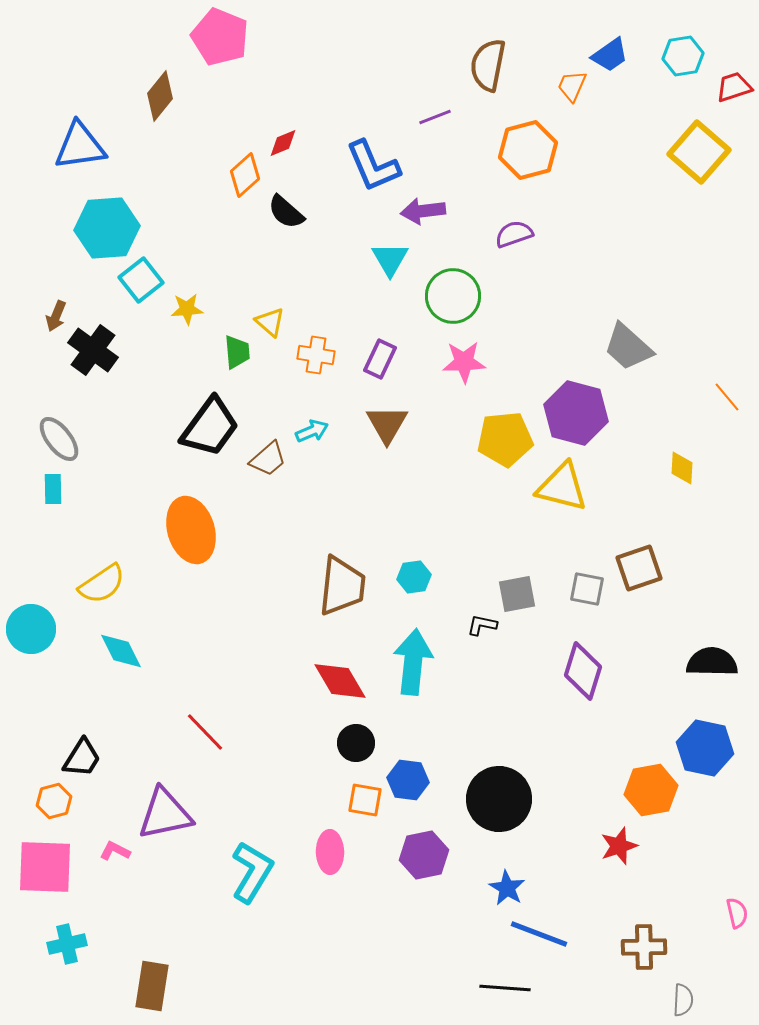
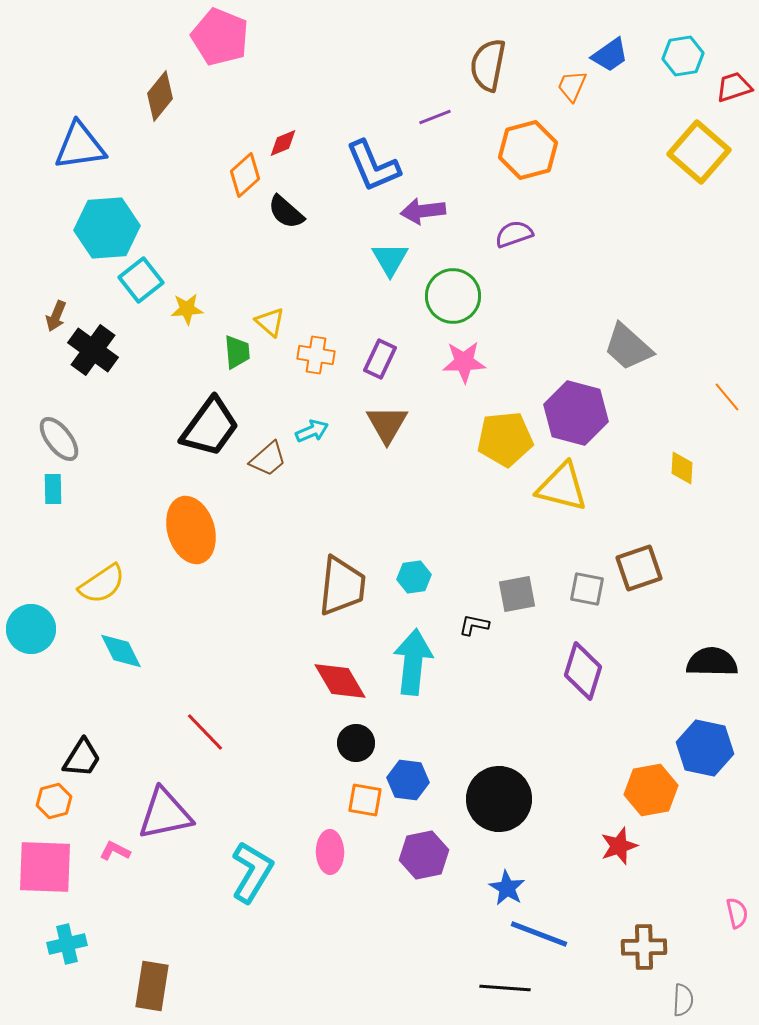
black L-shape at (482, 625): moved 8 px left
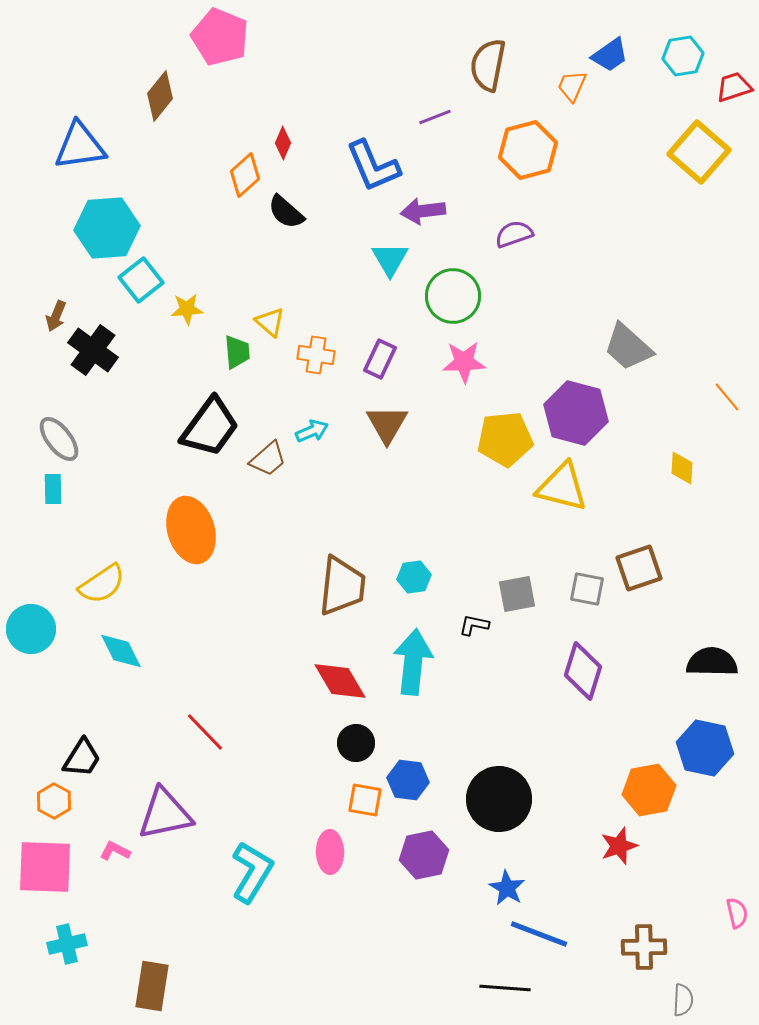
red diamond at (283, 143): rotated 44 degrees counterclockwise
orange hexagon at (651, 790): moved 2 px left
orange hexagon at (54, 801): rotated 16 degrees counterclockwise
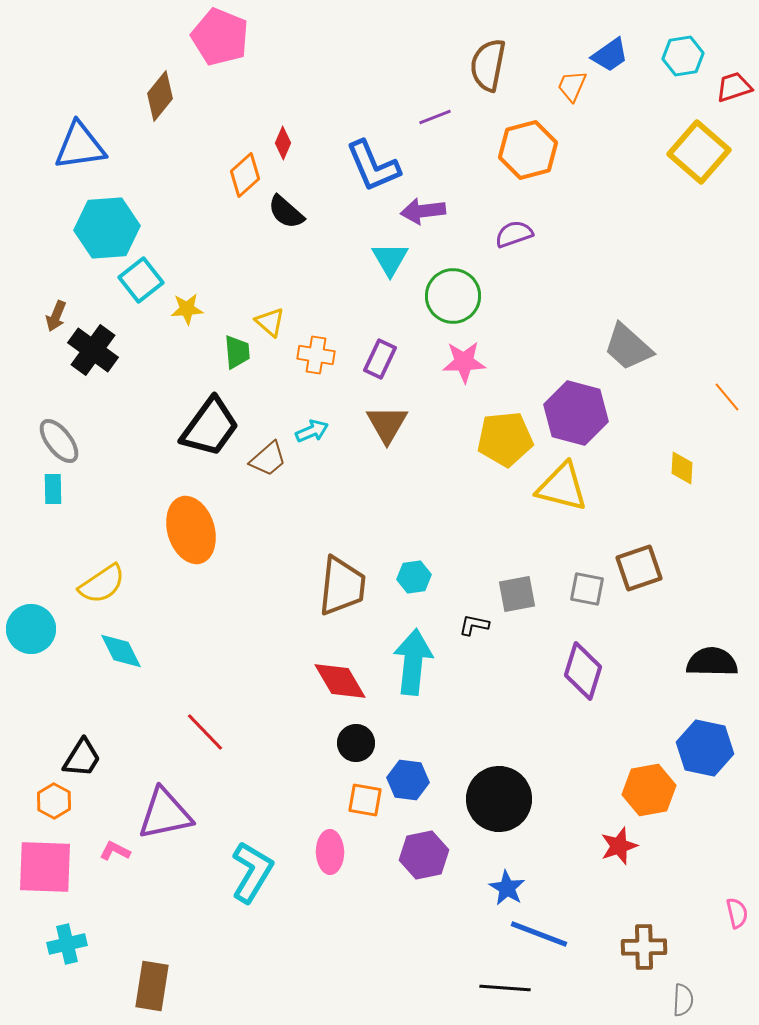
gray ellipse at (59, 439): moved 2 px down
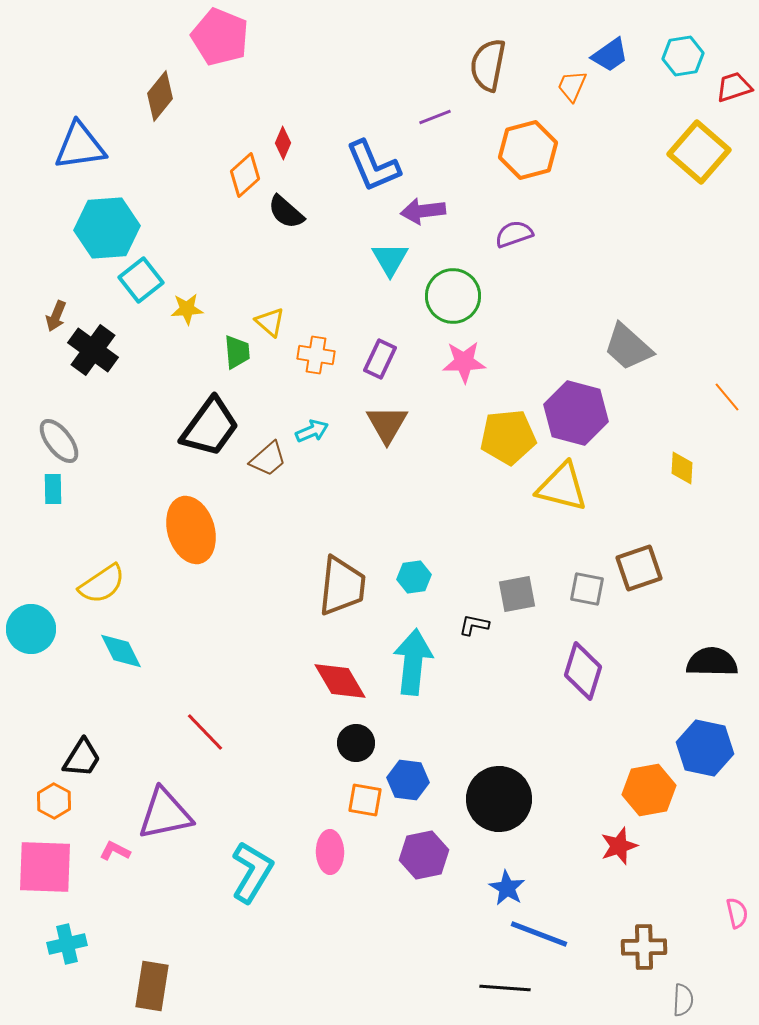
yellow pentagon at (505, 439): moved 3 px right, 2 px up
